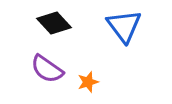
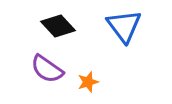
black diamond: moved 4 px right, 3 px down
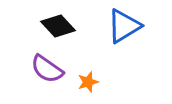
blue triangle: rotated 36 degrees clockwise
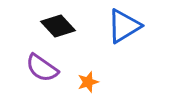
purple semicircle: moved 5 px left, 1 px up
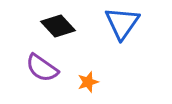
blue triangle: moved 2 px left, 3 px up; rotated 24 degrees counterclockwise
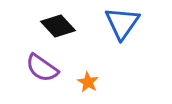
orange star: rotated 25 degrees counterclockwise
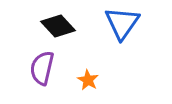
purple semicircle: rotated 68 degrees clockwise
orange star: moved 2 px up
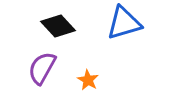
blue triangle: moved 2 px right; rotated 39 degrees clockwise
purple semicircle: rotated 16 degrees clockwise
